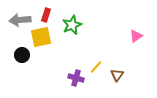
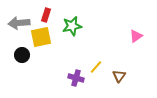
gray arrow: moved 1 px left, 3 px down
green star: moved 1 px down; rotated 12 degrees clockwise
brown triangle: moved 2 px right, 1 px down
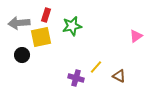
brown triangle: rotated 40 degrees counterclockwise
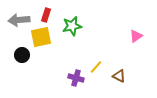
gray arrow: moved 3 px up
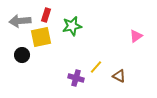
gray arrow: moved 1 px right, 1 px down
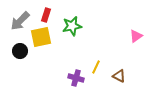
gray arrow: rotated 40 degrees counterclockwise
black circle: moved 2 px left, 4 px up
yellow line: rotated 16 degrees counterclockwise
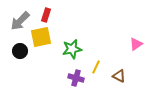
green star: moved 23 px down
pink triangle: moved 8 px down
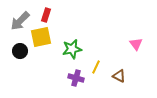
pink triangle: rotated 32 degrees counterclockwise
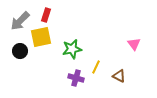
pink triangle: moved 2 px left
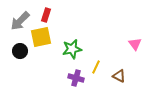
pink triangle: moved 1 px right
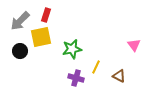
pink triangle: moved 1 px left, 1 px down
